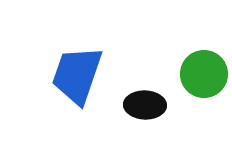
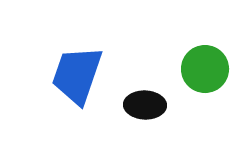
green circle: moved 1 px right, 5 px up
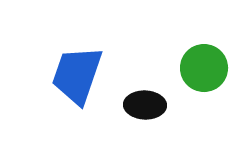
green circle: moved 1 px left, 1 px up
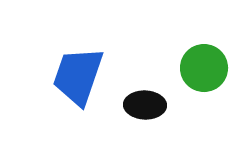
blue trapezoid: moved 1 px right, 1 px down
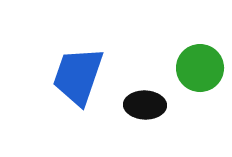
green circle: moved 4 px left
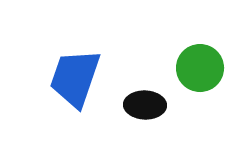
blue trapezoid: moved 3 px left, 2 px down
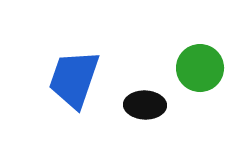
blue trapezoid: moved 1 px left, 1 px down
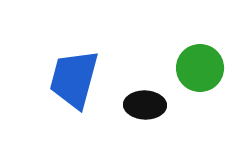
blue trapezoid: rotated 4 degrees counterclockwise
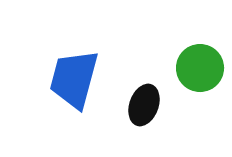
black ellipse: moved 1 px left; rotated 72 degrees counterclockwise
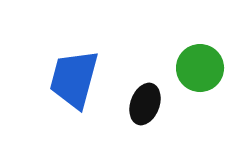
black ellipse: moved 1 px right, 1 px up
